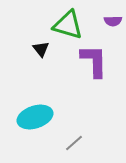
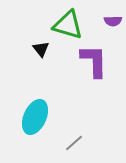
cyan ellipse: rotated 48 degrees counterclockwise
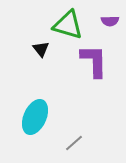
purple semicircle: moved 3 px left
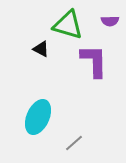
black triangle: rotated 24 degrees counterclockwise
cyan ellipse: moved 3 px right
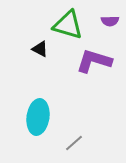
black triangle: moved 1 px left
purple L-shape: rotated 72 degrees counterclockwise
cyan ellipse: rotated 16 degrees counterclockwise
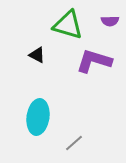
black triangle: moved 3 px left, 6 px down
